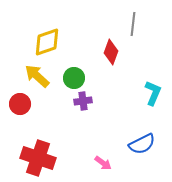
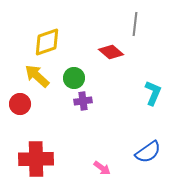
gray line: moved 2 px right
red diamond: rotated 70 degrees counterclockwise
blue semicircle: moved 6 px right, 8 px down; rotated 8 degrees counterclockwise
red cross: moved 2 px left, 1 px down; rotated 20 degrees counterclockwise
pink arrow: moved 1 px left, 5 px down
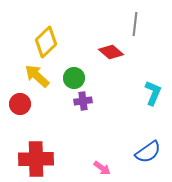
yellow diamond: moved 1 px left; rotated 24 degrees counterclockwise
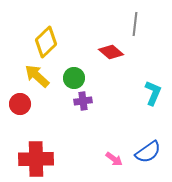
pink arrow: moved 12 px right, 9 px up
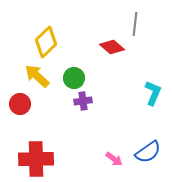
red diamond: moved 1 px right, 5 px up
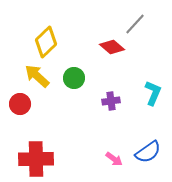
gray line: rotated 35 degrees clockwise
purple cross: moved 28 px right
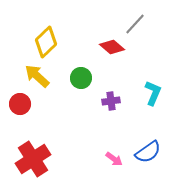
green circle: moved 7 px right
red cross: moved 3 px left; rotated 32 degrees counterclockwise
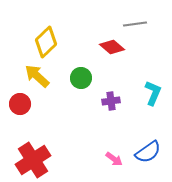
gray line: rotated 40 degrees clockwise
red cross: moved 1 px down
